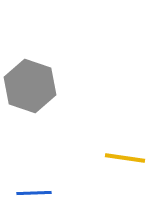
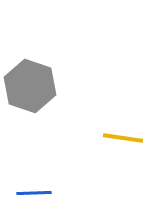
yellow line: moved 2 px left, 20 px up
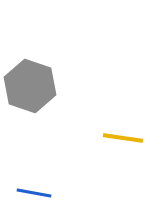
blue line: rotated 12 degrees clockwise
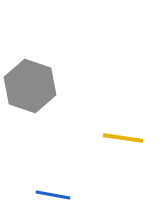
blue line: moved 19 px right, 2 px down
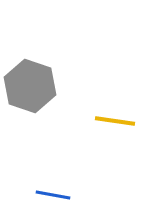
yellow line: moved 8 px left, 17 px up
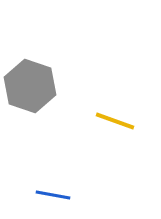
yellow line: rotated 12 degrees clockwise
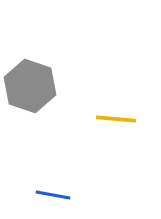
yellow line: moved 1 px right, 2 px up; rotated 15 degrees counterclockwise
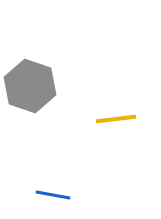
yellow line: rotated 12 degrees counterclockwise
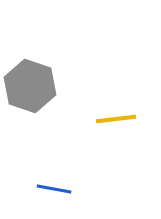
blue line: moved 1 px right, 6 px up
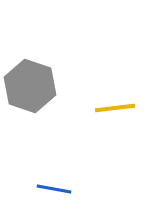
yellow line: moved 1 px left, 11 px up
